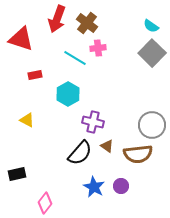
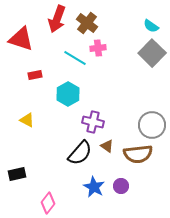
pink diamond: moved 3 px right
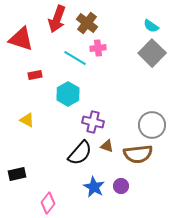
brown triangle: rotated 16 degrees counterclockwise
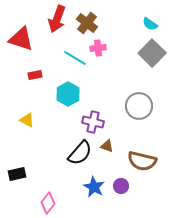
cyan semicircle: moved 1 px left, 2 px up
gray circle: moved 13 px left, 19 px up
brown semicircle: moved 4 px right, 7 px down; rotated 20 degrees clockwise
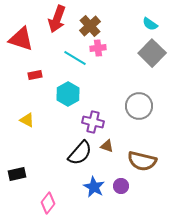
brown cross: moved 3 px right, 3 px down; rotated 10 degrees clockwise
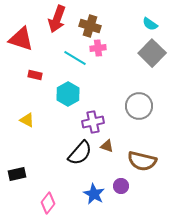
brown cross: rotated 30 degrees counterclockwise
red rectangle: rotated 24 degrees clockwise
purple cross: rotated 25 degrees counterclockwise
blue star: moved 7 px down
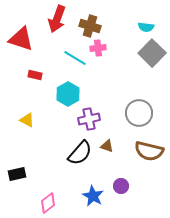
cyan semicircle: moved 4 px left, 3 px down; rotated 28 degrees counterclockwise
gray circle: moved 7 px down
purple cross: moved 4 px left, 3 px up
brown semicircle: moved 7 px right, 10 px up
blue star: moved 1 px left, 2 px down
pink diamond: rotated 15 degrees clockwise
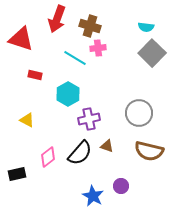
pink diamond: moved 46 px up
